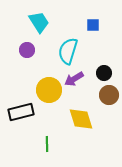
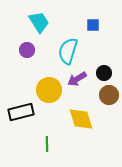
purple arrow: moved 3 px right
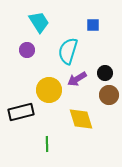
black circle: moved 1 px right
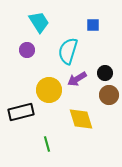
green line: rotated 14 degrees counterclockwise
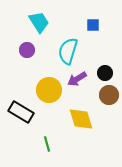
black rectangle: rotated 45 degrees clockwise
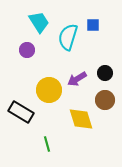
cyan semicircle: moved 14 px up
brown circle: moved 4 px left, 5 px down
